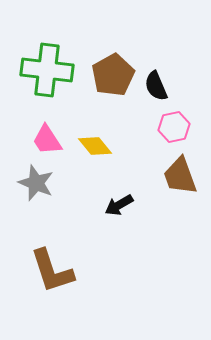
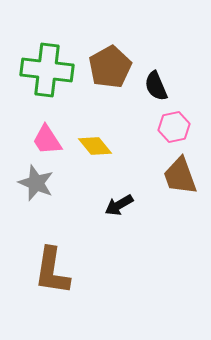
brown pentagon: moved 3 px left, 8 px up
brown L-shape: rotated 27 degrees clockwise
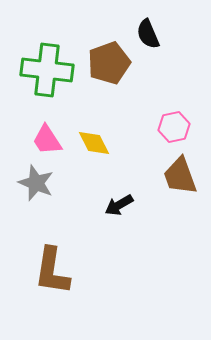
brown pentagon: moved 1 px left, 4 px up; rotated 9 degrees clockwise
black semicircle: moved 8 px left, 52 px up
yellow diamond: moved 1 px left, 3 px up; rotated 12 degrees clockwise
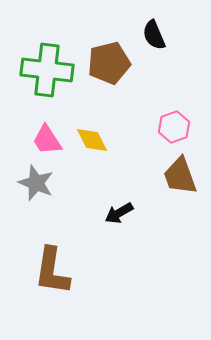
black semicircle: moved 6 px right, 1 px down
brown pentagon: rotated 6 degrees clockwise
pink hexagon: rotated 8 degrees counterclockwise
yellow diamond: moved 2 px left, 3 px up
black arrow: moved 8 px down
